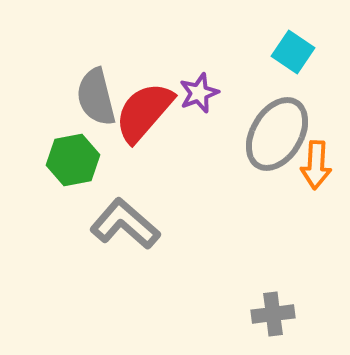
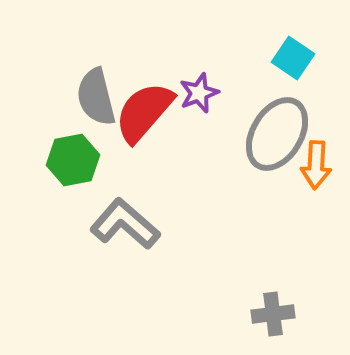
cyan square: moved 6 px down
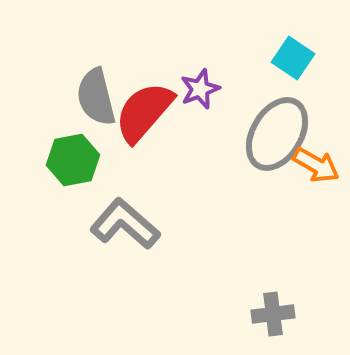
purple star: moved 1 px right, 4 px up
orange arrow: rotated 63 degrees counterclockwise
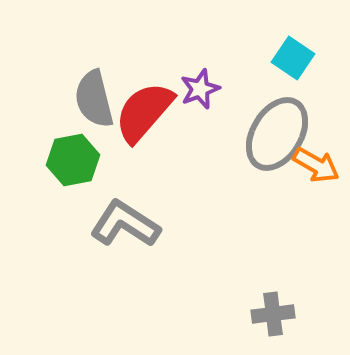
gray semicircle: moved 2 px left, 2 px down
gray L-shape: rotated 8 degrees counterclockwise
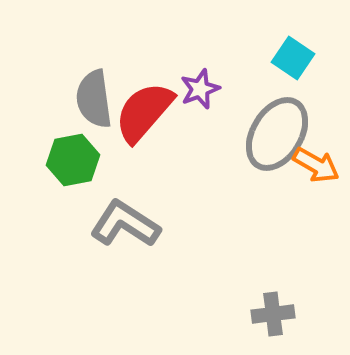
gray semicircle: rotated 6 degrees clockwise
